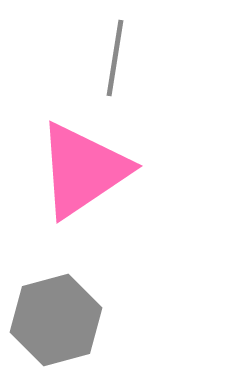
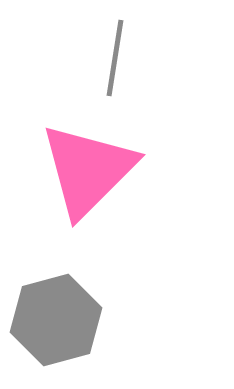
pink triangle: moved 5 px right; rotated 11 degrees counterclockwise
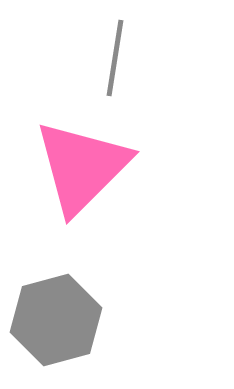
pink triangle: moved 6 px left, 3 px up
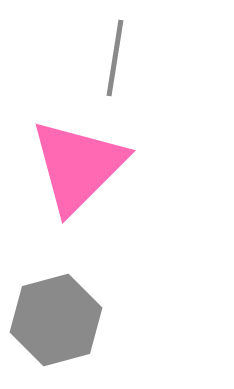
pink triangle: moved 4 px left, 1 px up
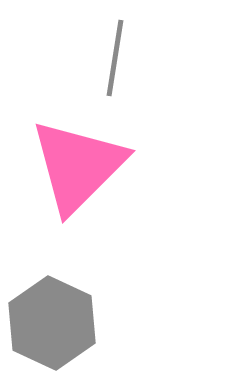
gray hexagon: moved 4 px left, 3 px down; rotated 20 degrees counterclockwise
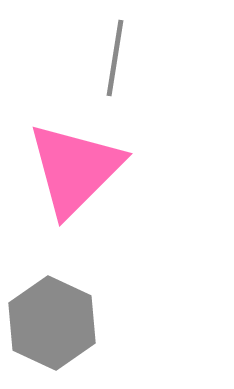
pink triangle: moved 3 px left, 3 px down
